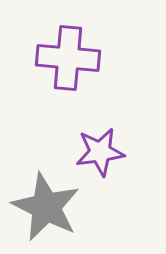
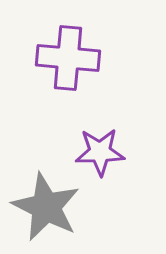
purple star: rotated 6 degrees clockwise
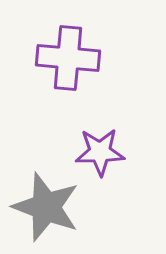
gray star: rotated 6 degrees counterclockwise
